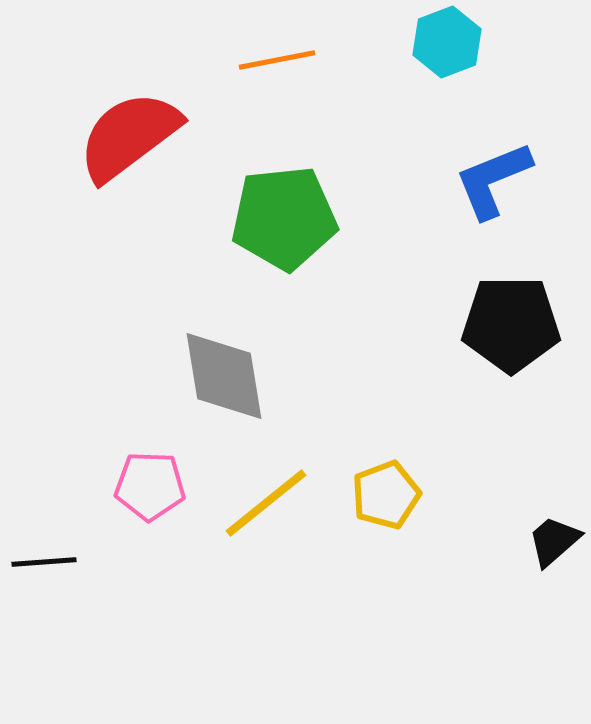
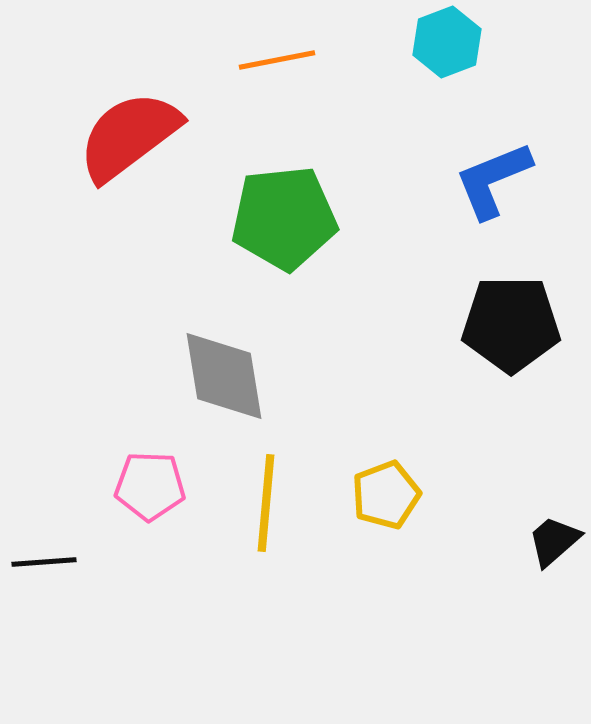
yellow line: rotated 46 degrees counterclockwise
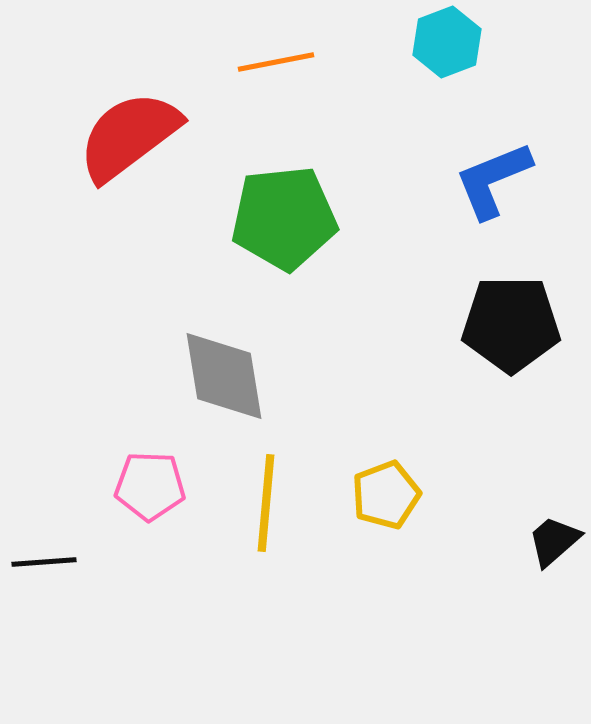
orange line: moved 1 px left, 2 px down
